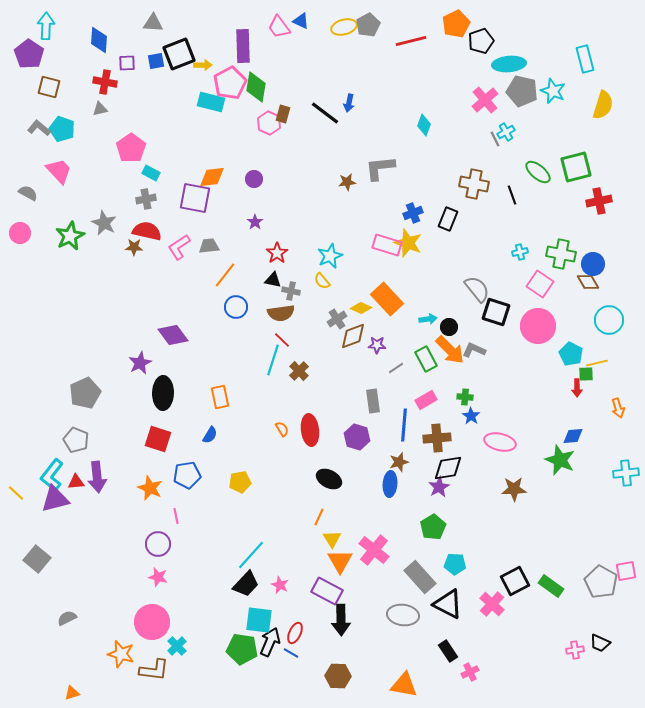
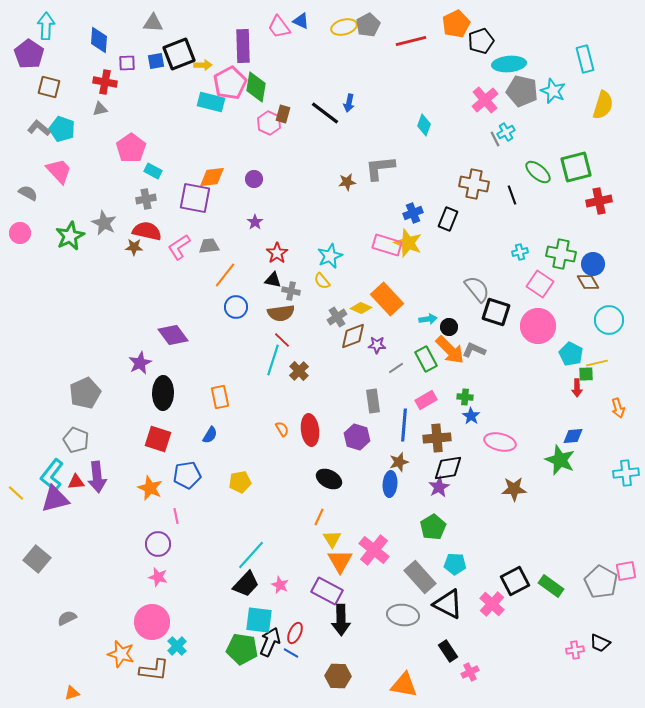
cyan rectangle at (151, 173): moved 2 px right, 2 px up
gray cross at (337, 319): moved 2 px up
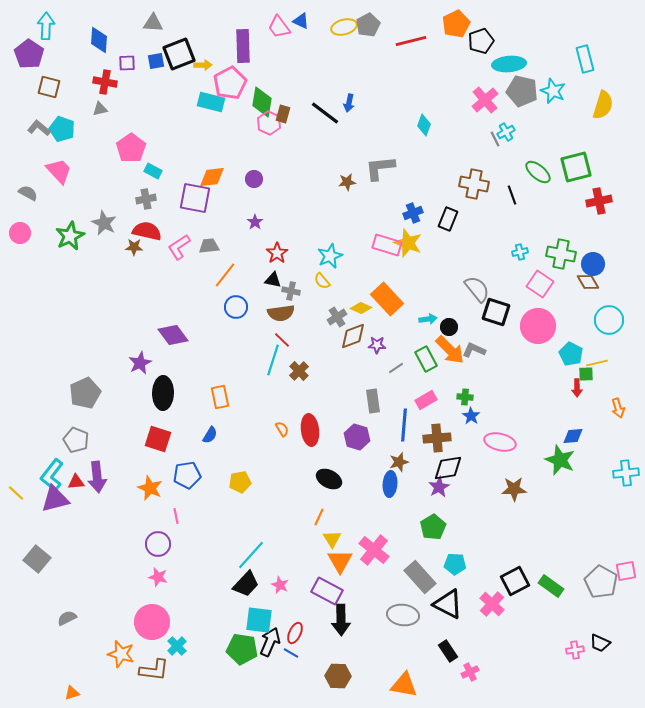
green diamond at (256, 87): moved 6 px right, 15 px down
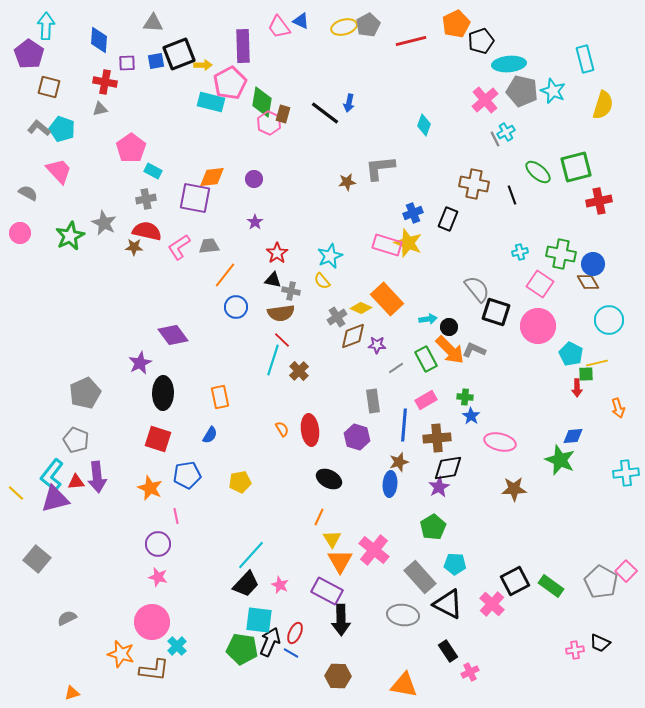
pink square at (626, 571): rotated 35 degrees counterclockwise
